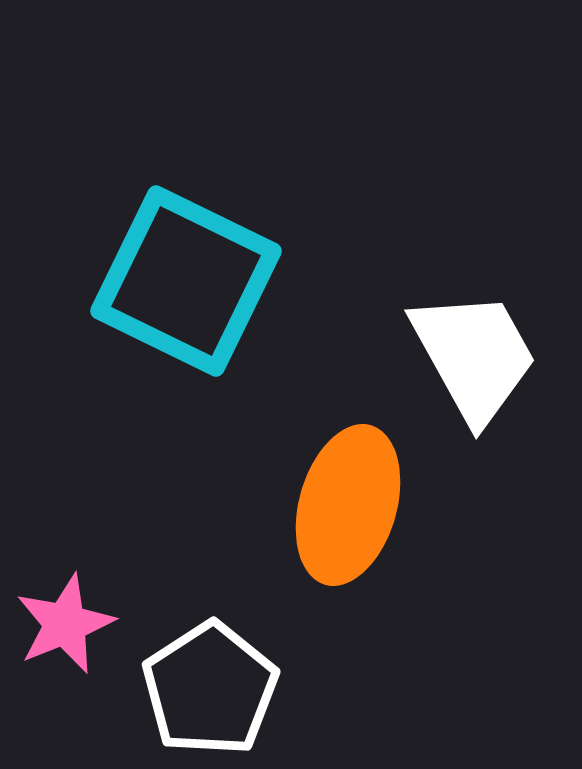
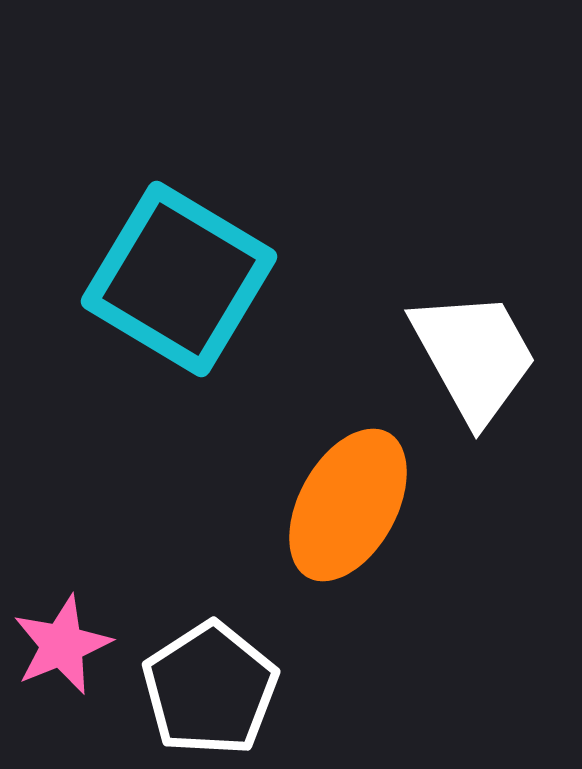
cyan square: moved 7 px left, 2 px up; rotated 5 degrees clockwise
orange ellipse: rotated 13 degrees clockwise
pink star: moved 3 px left, 21 px down
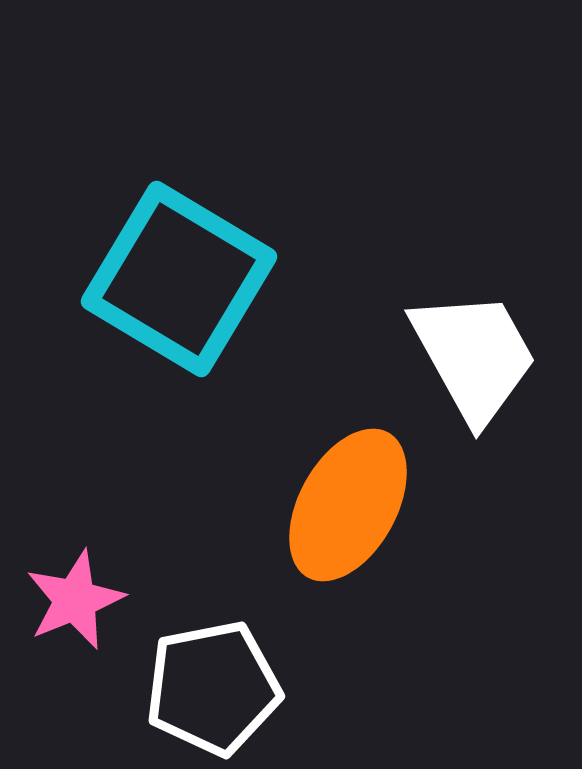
pink star: moved 13 px right, 45 px up
white pentagon: moved 3 px right, 1 px up; rotated 22 degrees clockwise
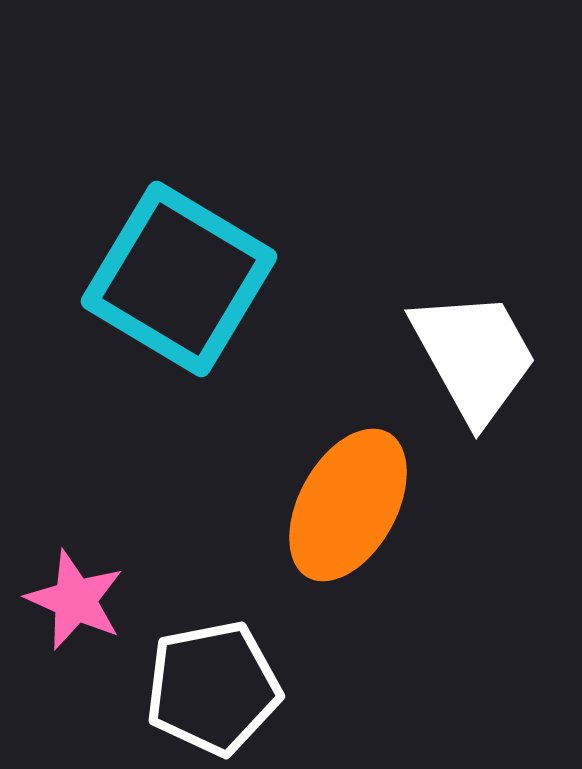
pink star: rotated 26 degrees counterclockwise
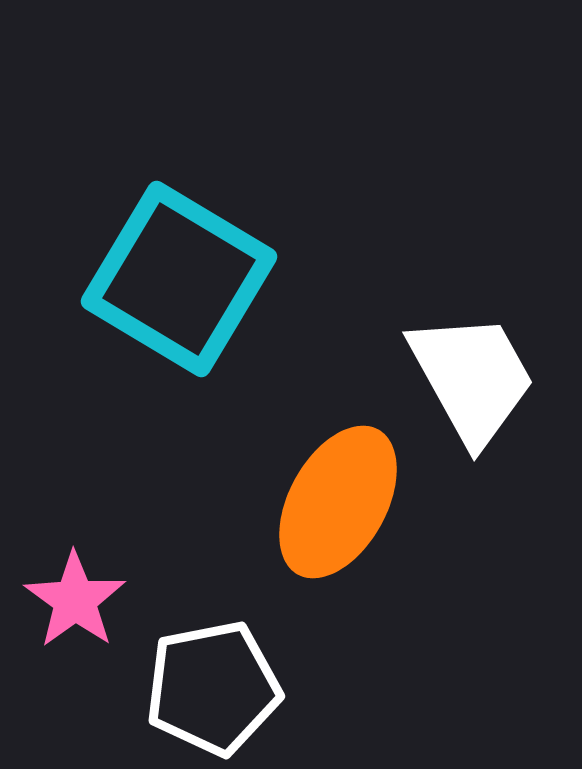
white trapezoid: moved 2 px left, 22 px down
orange ellipse: moved 10 px left, 3 px up
pink star: rotated 12 degrees clockwise
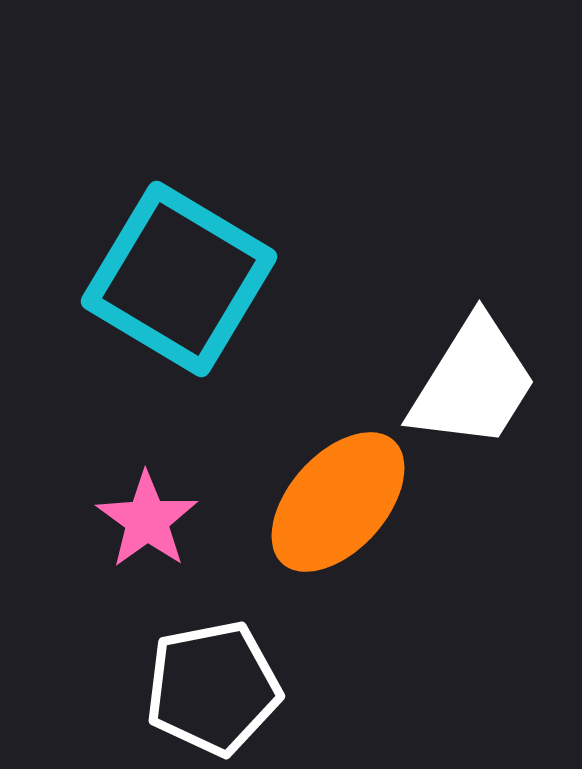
white trapezoid: moved 1 px right, 5 px down; rotated 61 degrees clockwise
orange ellipse: rotated 13 degrees clockwise
pink star: moved 72 px right, 80 px up
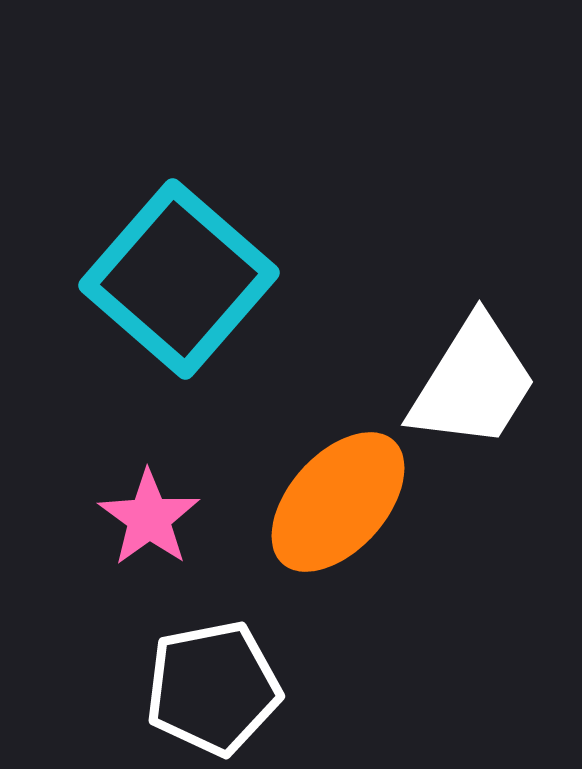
cyan square: rotated 10 degrees clockwise
pink star: moved 2 px right, 2 px up
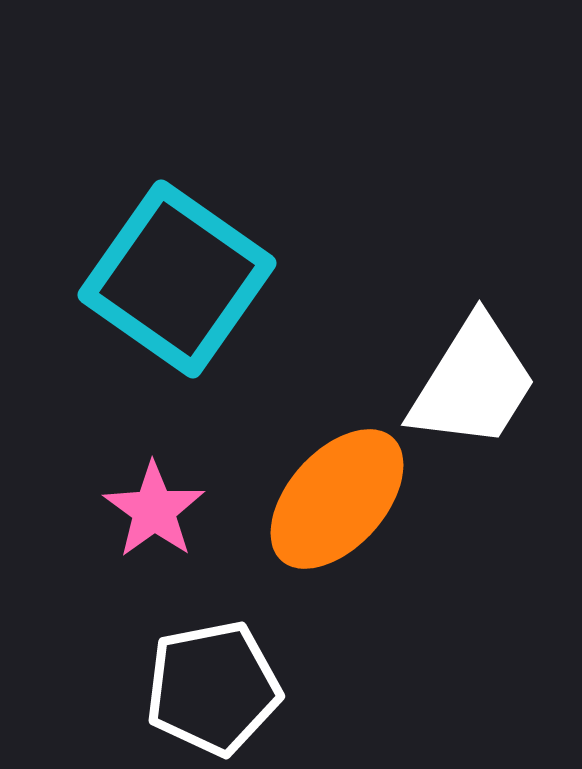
cyan square: moved 2 px left; rotated 6 degrees counterclockwise
orange ellipse: moved 1 px left, 3 px up
pink star: moved 5 px right, 8 px up
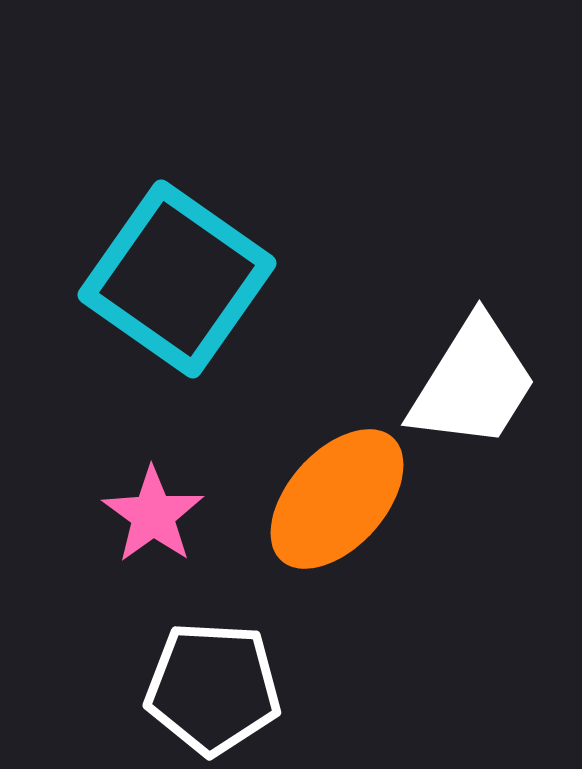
pink star: moved 1 px left, 5 px down
white pentagon: rotated 14 degrees clockwise
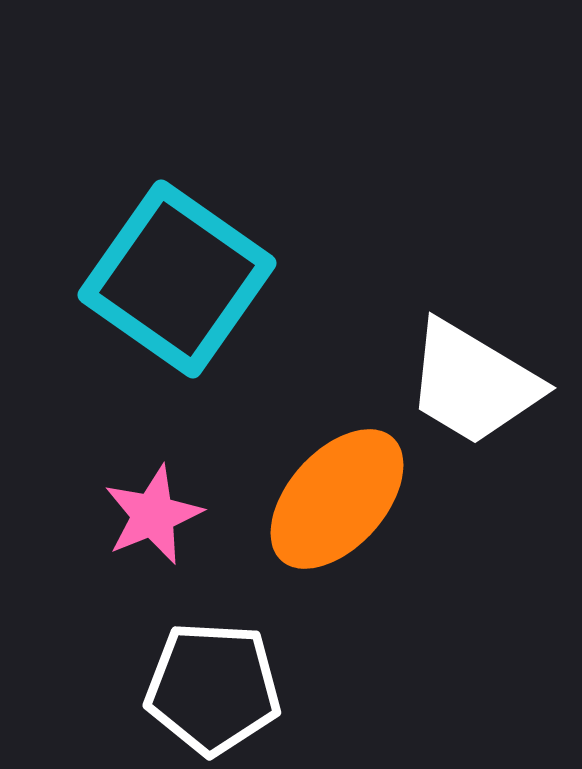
white trapezoid: rotated 89 degrees clockwise
pink star: rotated 14 degrees clockwise
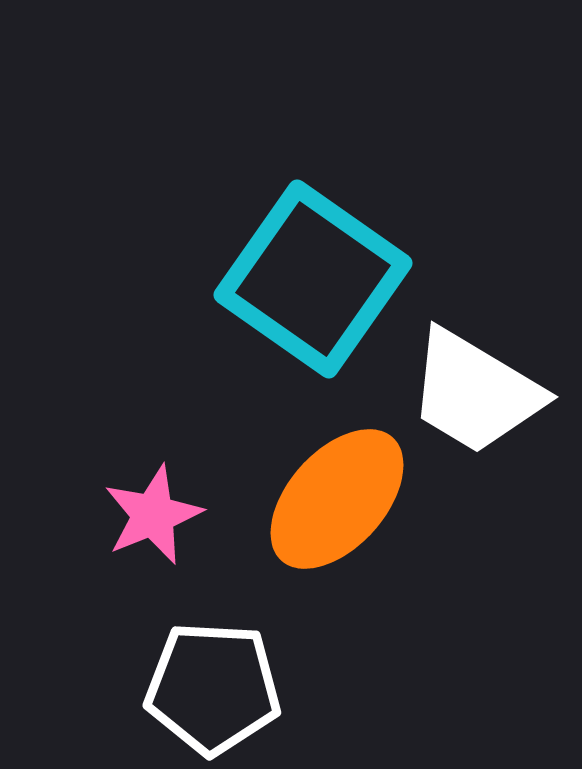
cyan square: moved 136 px right
white trapezoid: moved 2 px right, 9 px down
